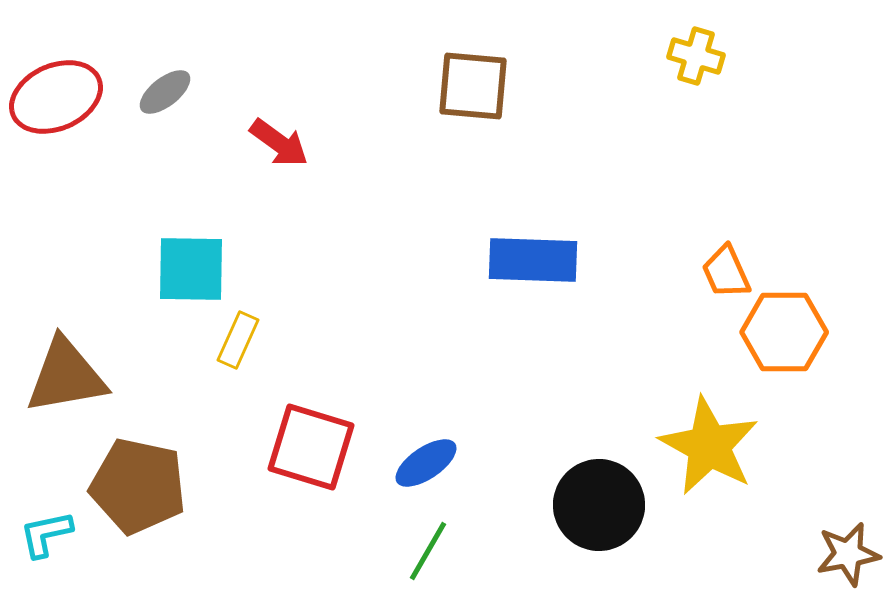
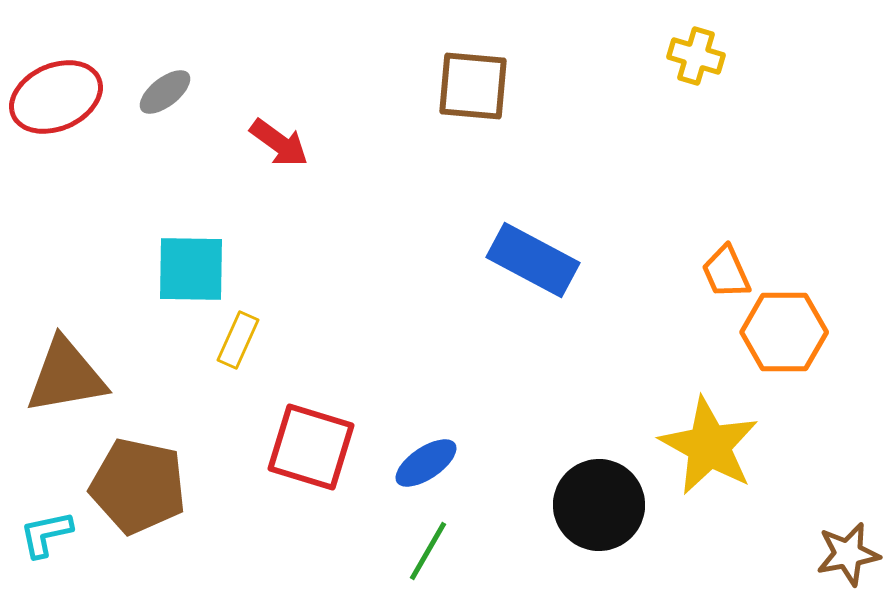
blue rectangle: rotated 26 degrees clockwise
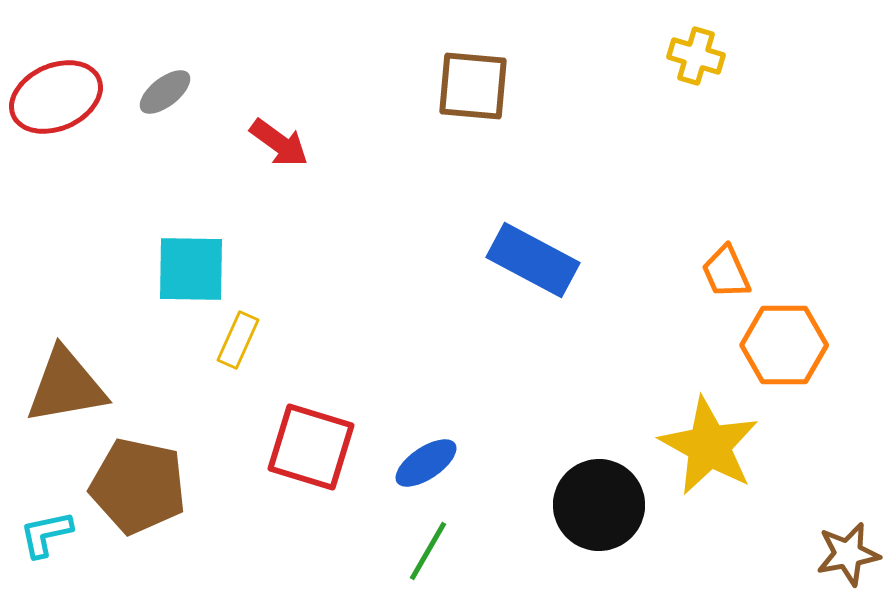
orange hexagon: moved 13 px down
brown triangle: moved 10 px down
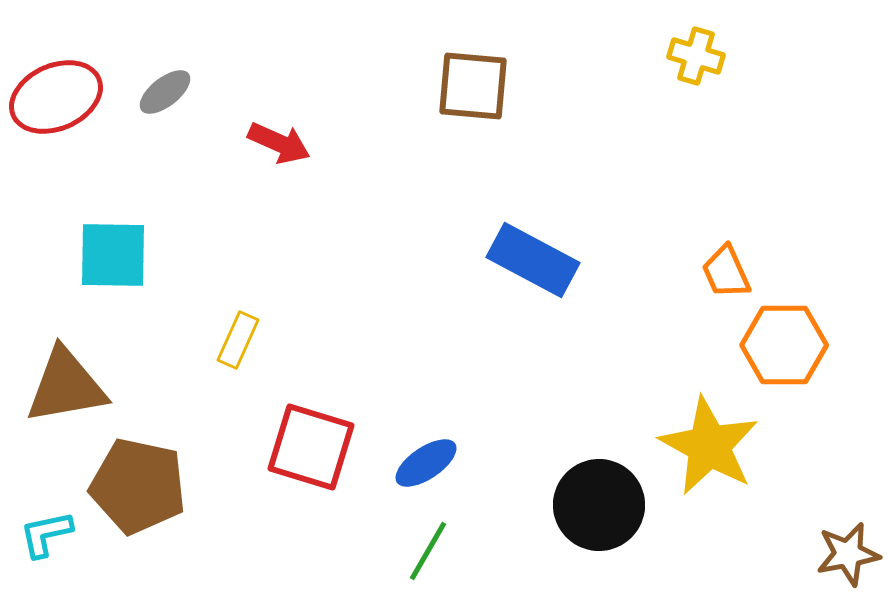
red arrow: rotated 12 degrees counterclockwise
cyan square: moved 78 px left, 14 px up
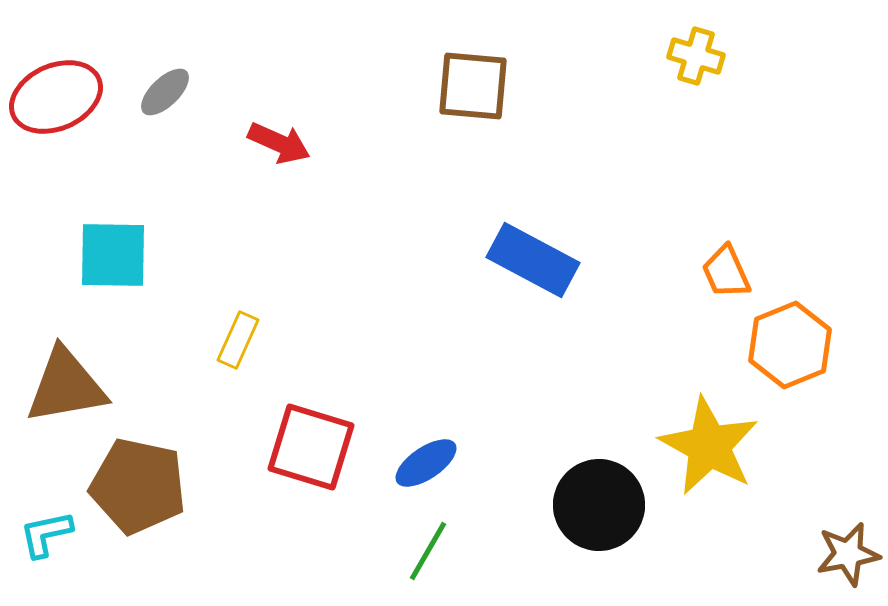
gray ellipse: rotated 6 degrees counterclockwise
orange hexagon: moved 6 px right; rotated 22 degrees counterclockwise
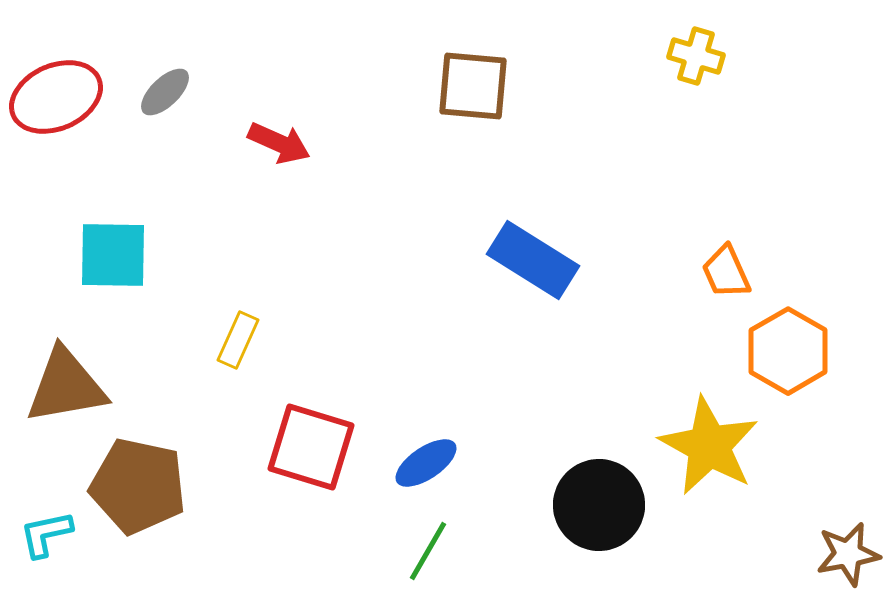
blue rectangle: rotated 4 degrees clockwise
orange hexagon: moved 2 px left, 6 px down; rotated 8 degrees counterclockwise
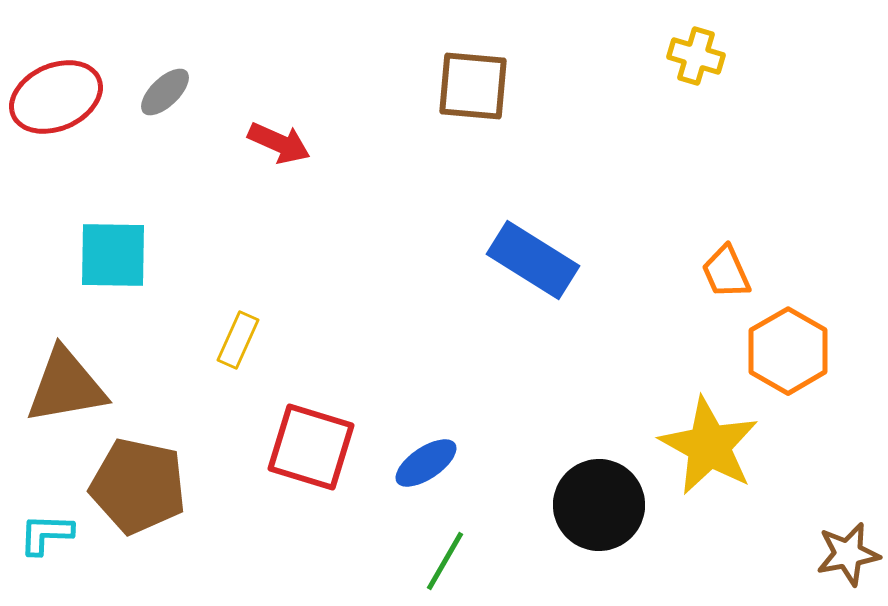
cyan L-shape: rotated 14 degrees clockwise
green line: moved 17 px right, 10 px down
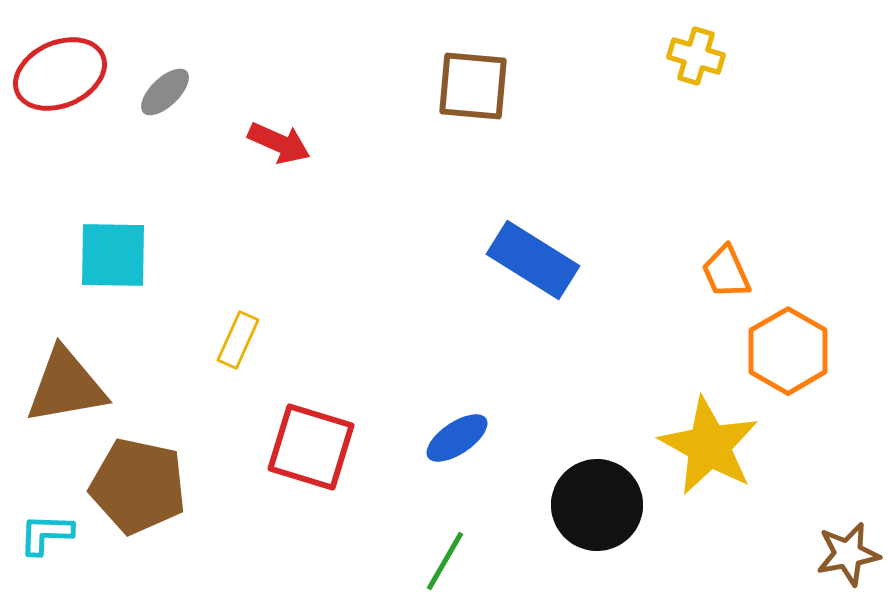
red ellipse: moved 4 px right, 23 px up
blue ellipse: moved 31 px right, 25 px up
black circle: moved 2 px left
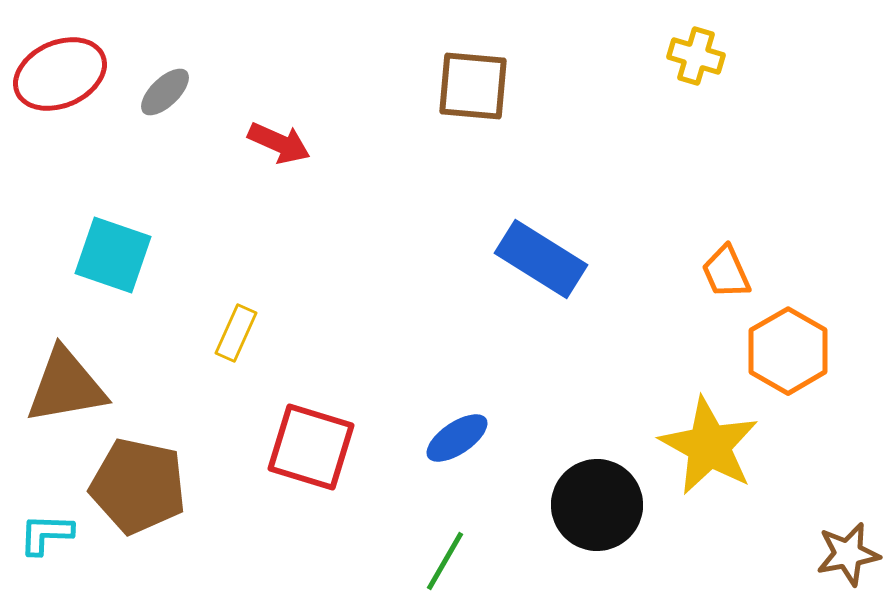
cyan square: rotated 18 degrees clockwise
blue rectangle: moved 8 px right, 1 px up
yellow rectangle: moved 2 px left, 7 px up
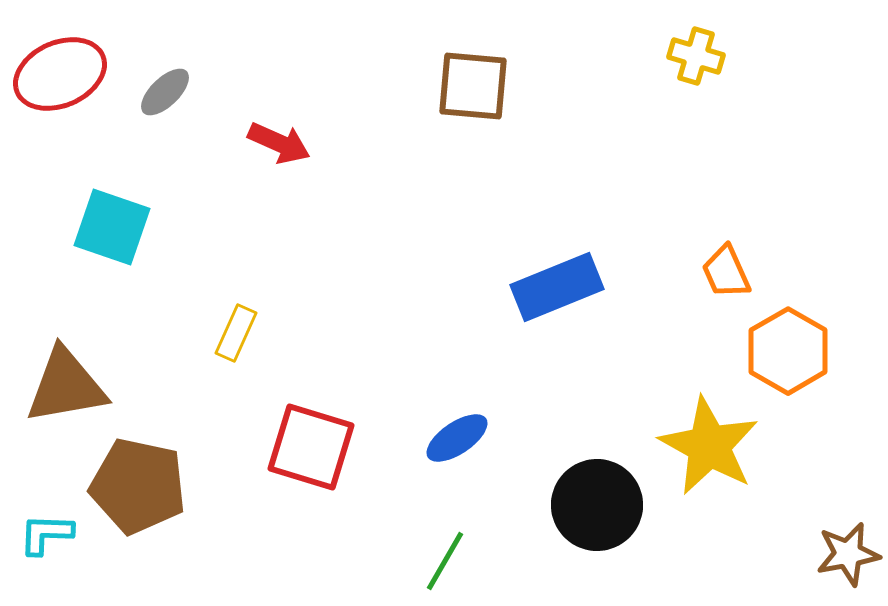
cyan square: moved 1 px left, 28 px up
blue rectangle: moved 16 px right, 28 px down; rotated 54 degrees counterclockwise
